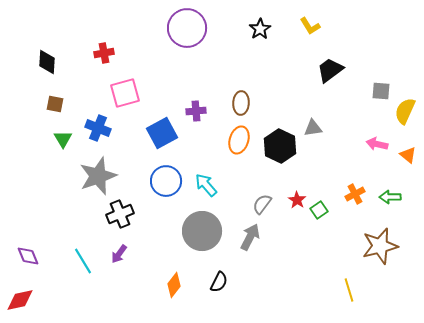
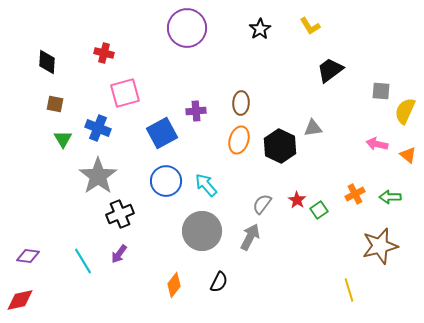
red cross: rotated 24 degrees clockwise
gray star: rotated 15 degrees counterclockwise
purple diamond: rotated 60 degrees counterclockwise
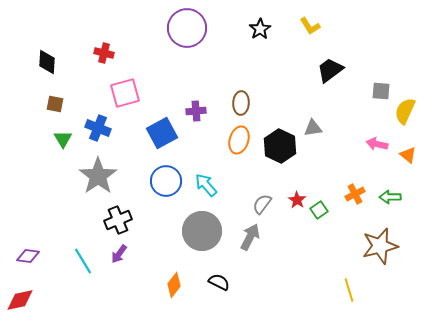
black cross: moved 2 px left, 6 px down
black semicircle: rotated 90 degrees counterclockwise
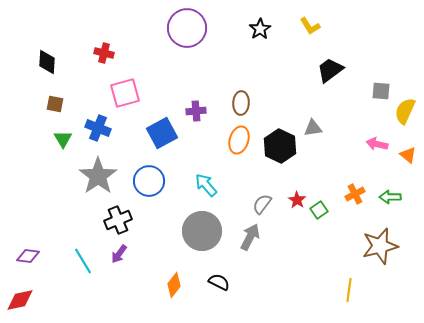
blue circle: moved 17 px left
yellow line: rotated 25 degrees clockwise
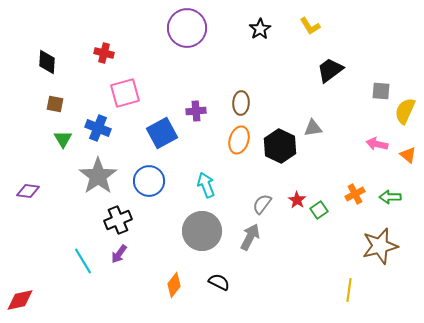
cyan arrow: rotated 20 degrees clockwise
purple diamond: moved 65 px up
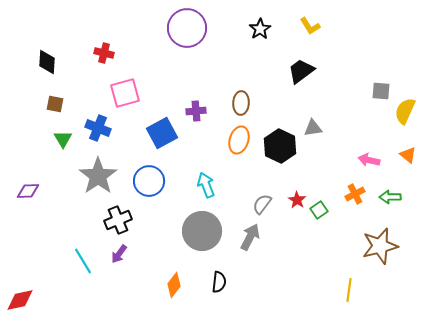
black trapezoid: moved 29 px left, 1 px down
pink arrow: moved 8 px left, 16 px down
purple diamond: rotated 10 degrees counterclockwise
black semicircle: rotated 70 degrees clockwise
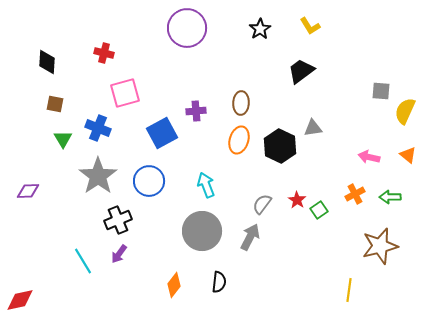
pink arrow: moved 3 px up
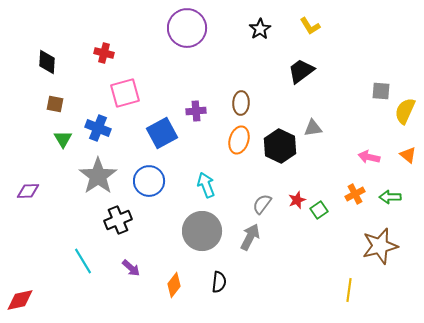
red star: rotated 18 degrees clockwise
purple arrow: moved 12 px right, 14 px down; rotated 84 degrees counterclockwise
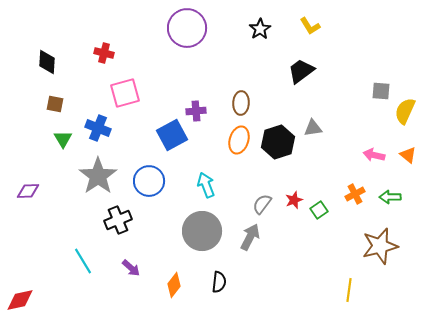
blue square: moved 10 px right, 2 px down
black hexagon: moved 2 px left, 4 px up; rotated 16 degrees clockwise
pink arrow: moved 5 px right, 2 px up
red star: moved 3 px left
